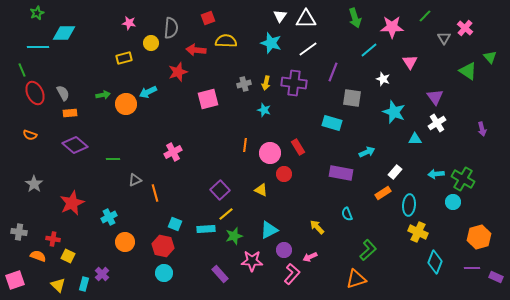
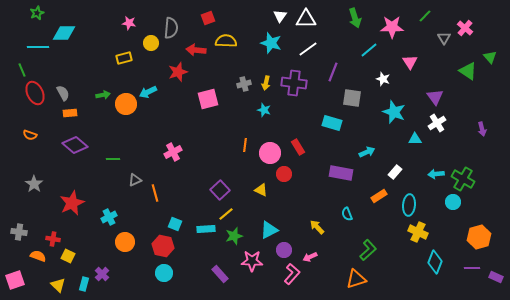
orange rectangle at (383, 193): moved 4 px left, 3 px down
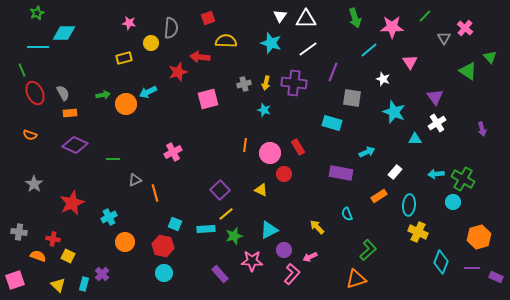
red arrow at (196, 50): moved 4 px right, 7 px down
purple diamond at (75, 145): rotated 15 degrees counterclockwise
cyan diamond at (435, 262): moved 6 px right
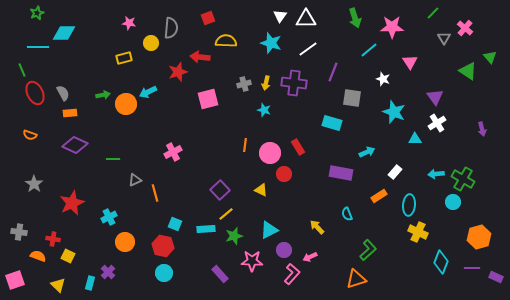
green line at (425, 16): moved 8 px right, 3 px up
purple cross at (102, 274): moved 6 px right, 2 px up
cyan rectangle at (84, 284): moved 6 px right, 1 px up
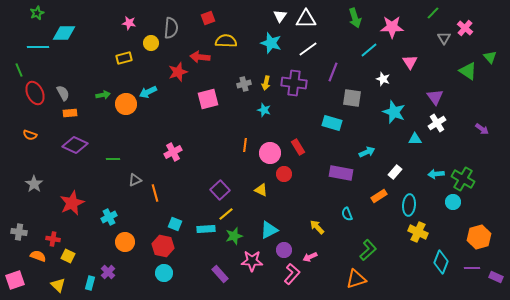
green line at (22, 70): moved 3 px left
purple arrow at (482, 129): rotated 40 degrees counterclockwise
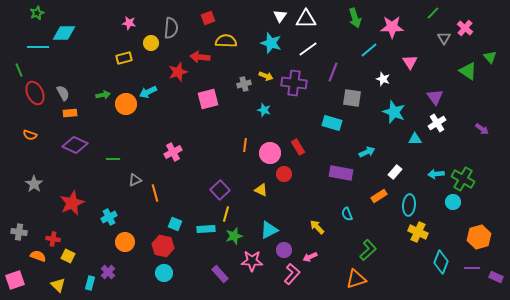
yellow arrow at (266, 83): moved 7 px up; rotated 80 degrees counterclockwise
yellow line at (226, 214): rotated 35 degrees counterclockwise
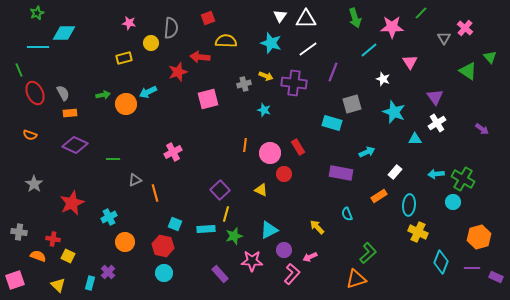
green line at (433, 13): moved 12 px left
gray square at (352, 98): moved 6 px down; rotated 24 degrees counterclockwise
green L-shape at (368, 250): moved 3 px down
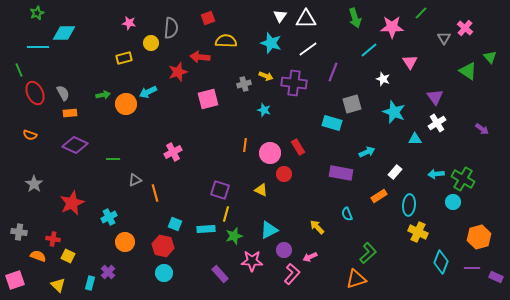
purple square at (220, 190): rotated 30 degrees counterclockwise
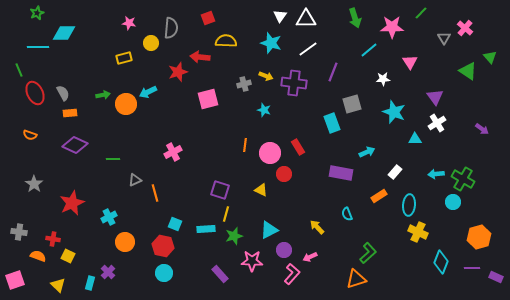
white star at (383, 79): rotated 24 degrees counterclockwise
cyan rectangle at (332, 123): rotated 54 degrees clockwise
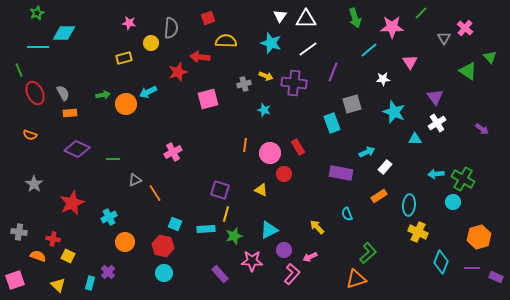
purple diamond at (75, 145): moved 2 px right, 4 px down
white rectangle at (395, 172): moved 10 px left, 5 px up
orange line at (155, 193): rotated 18 degrees counterclockwise
